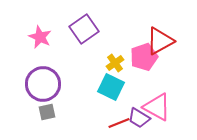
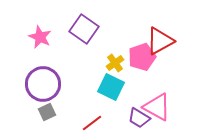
purple square: rotated 20 degrees counterclockwise
pink pentagon: moved 2 px left
gray square: rotated 12 degrees counterclockwise
red line: moved 27 px left; rotated 15 degrees counterclockwise
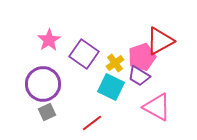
purple square: moved 25 px down
pink star: moved 9 px right, 3 px down; rotated 15 degrees clockwise
purple trapezoid: moved 42 px up
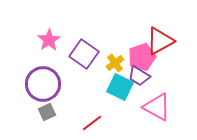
cyan square: moved 9 px right
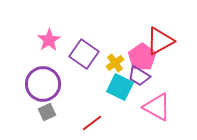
pink pentagon: rotated 16 degrees counterclockwise
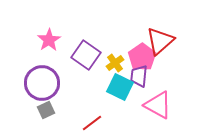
red triangle: rotated 12 degrees counterclockwise
purple square: moved 2 px right, 1 px down
purple trapezoid: rotated 65 degrees clockwise
purple circle: moved 1 px left, 1 px up
pink triangle: moved 1 px right, 2 px up
gray square: moved 1 px left, 2 px up
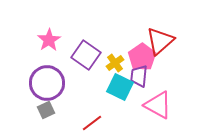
purple circle: moved 5 px right
